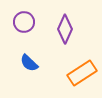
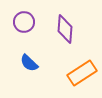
purple diamond: rotated 20 degrees counterclockwise
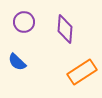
blue semicircle: moved 12 px left, 1 px up
orange rectangle: moved 1 px up
